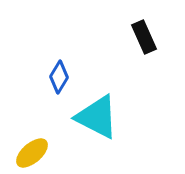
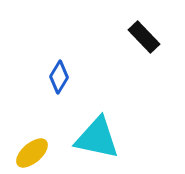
black rectangle: rotated 20 degrees counterclockwise
cyan triangle: moved 21 px down; rotated 15 degrees counterclockwise
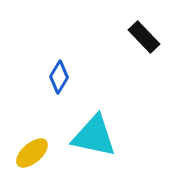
cyan triangle: moved 3 px left, 2 px up
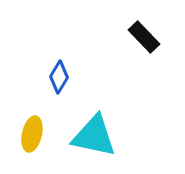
yellow ellipse: moved 19 px up; rotated 36 degrees counterclockwise
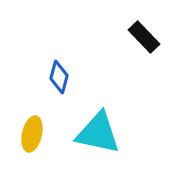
blue diamond: rotated 16 degrees counterclockwise
cyan triangle: moved 4 px right, 3 px up
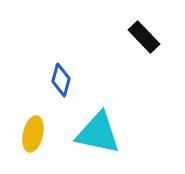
blue diamond: moved 2 px right, 3 px down
yellow ellipse: moved 1 px right
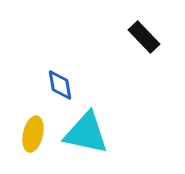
blue diamond: moved 1 px left, 5 px down; rotated 24 degrees counterclockwise
cyan triangle: moved 12 px left
